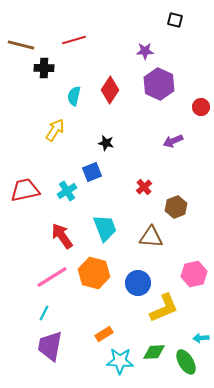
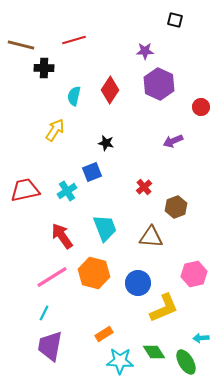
green diamond: rotated 60 degrees clockwise
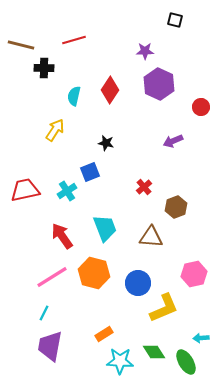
blue square: moved 2 px left
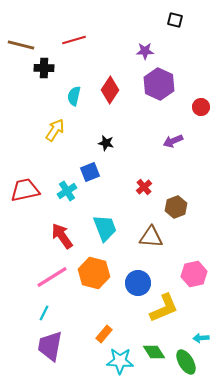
orange rectangle: rotated 18 degrees counterclockwise
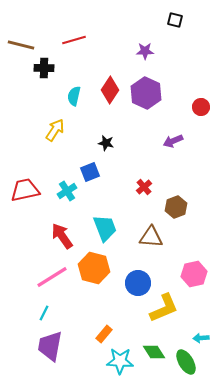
purple hexagon: moved 13 px left, 9 px down
orange hexagon: moved 5 px up
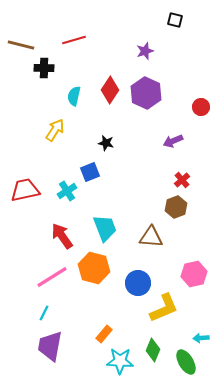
purple star: rotated 18 degrees counterclockwise
red cross: moved 38 px right, 7 px up
green diamond: moved 1 px left, 2 px up; rotated 55 degrees clockwise
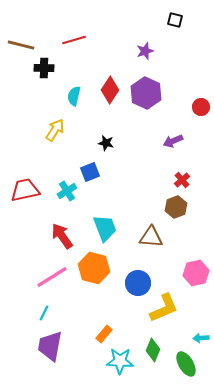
pink hexagon: moved 2 px right, 1 px up
green ellipse: moved 2 px down
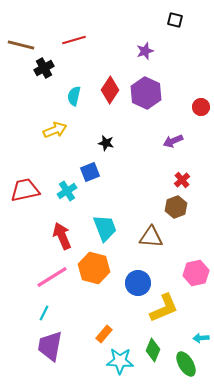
black cross: rotated 30 degrees counterclockwise
yellow arrow: rotated 35 degrees clockwise
red arrow: rotated 12 degrees clockwise
